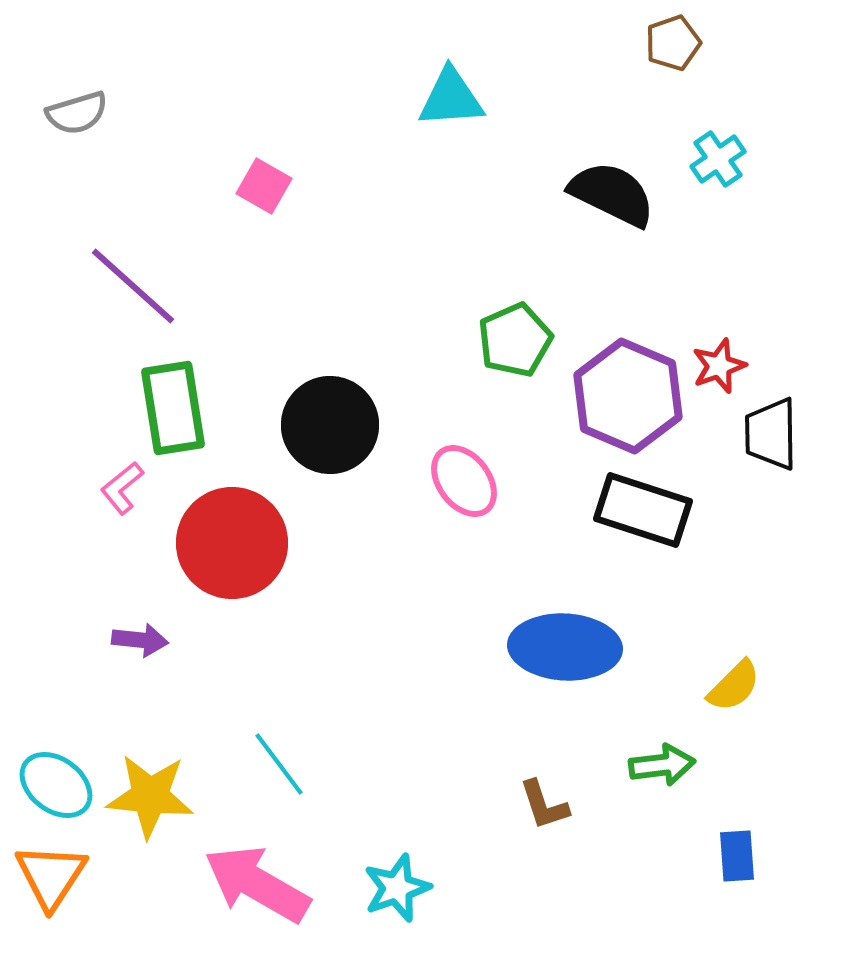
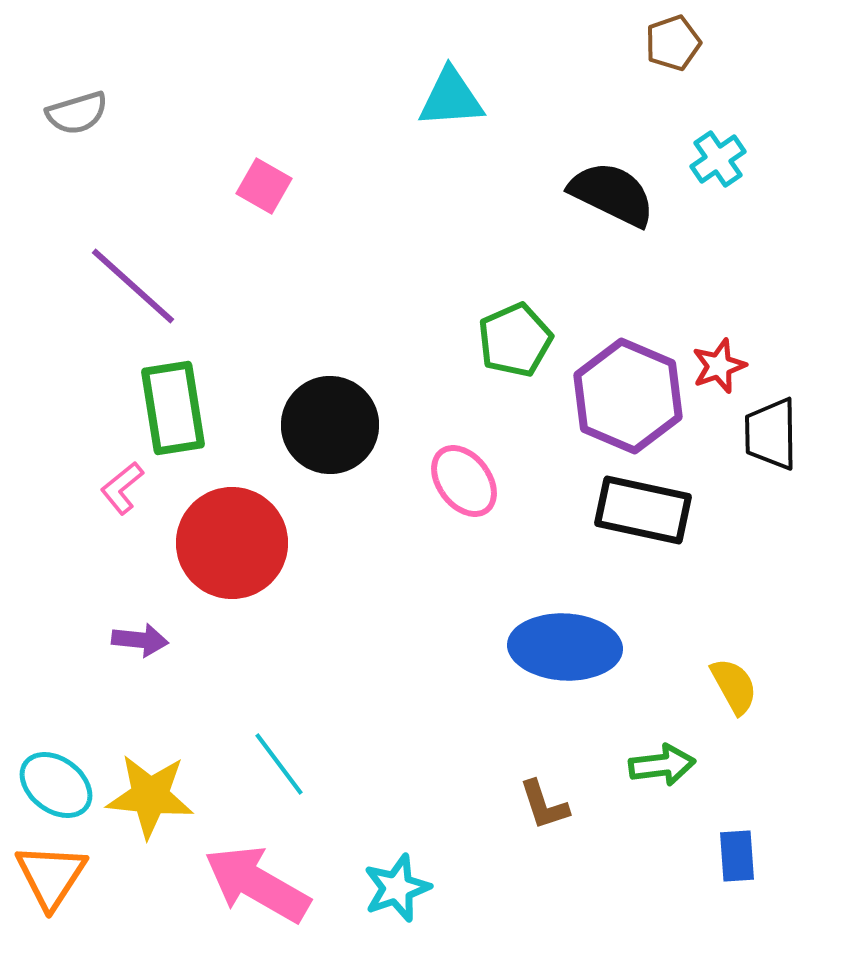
black rectangle: rotated 6 degrees counterclockwise
yellow semicircle: rotated 74 degrees counterclockwise
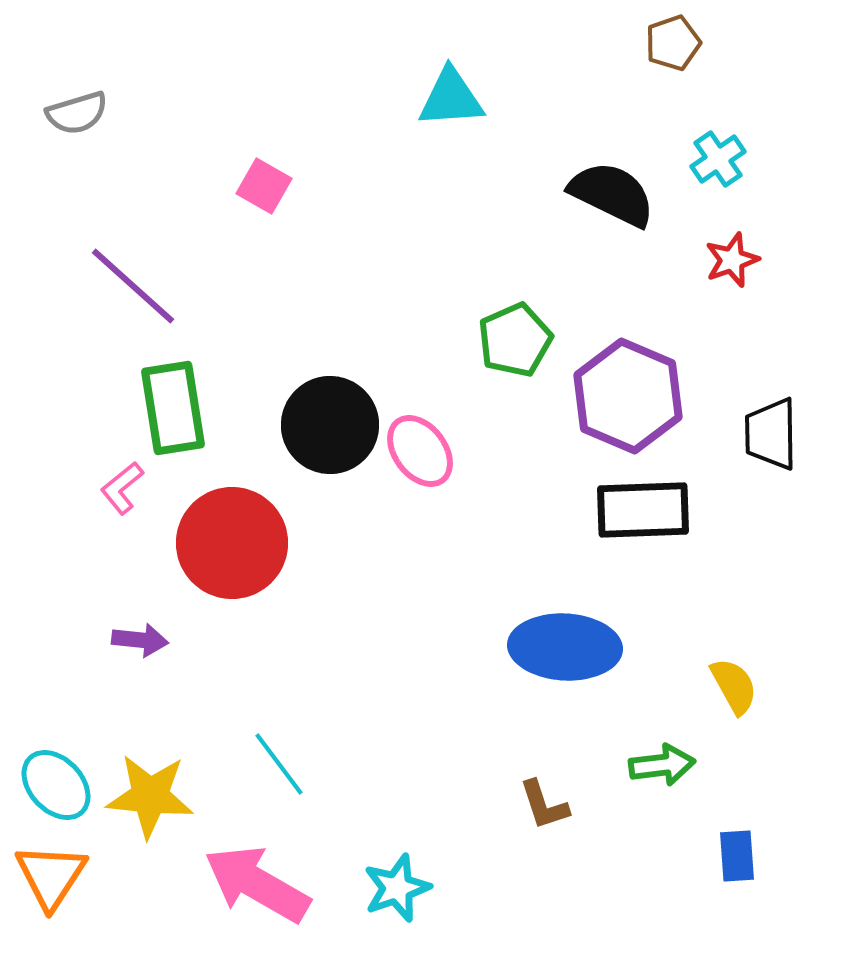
red star: moved 13 px right, 106 px up
pink ellipse: moved 44 px left, 30 px up
black rectangle: rotated 14 degrees counterclockwise
cyan ellipse: rotated 10 degrees clockwise
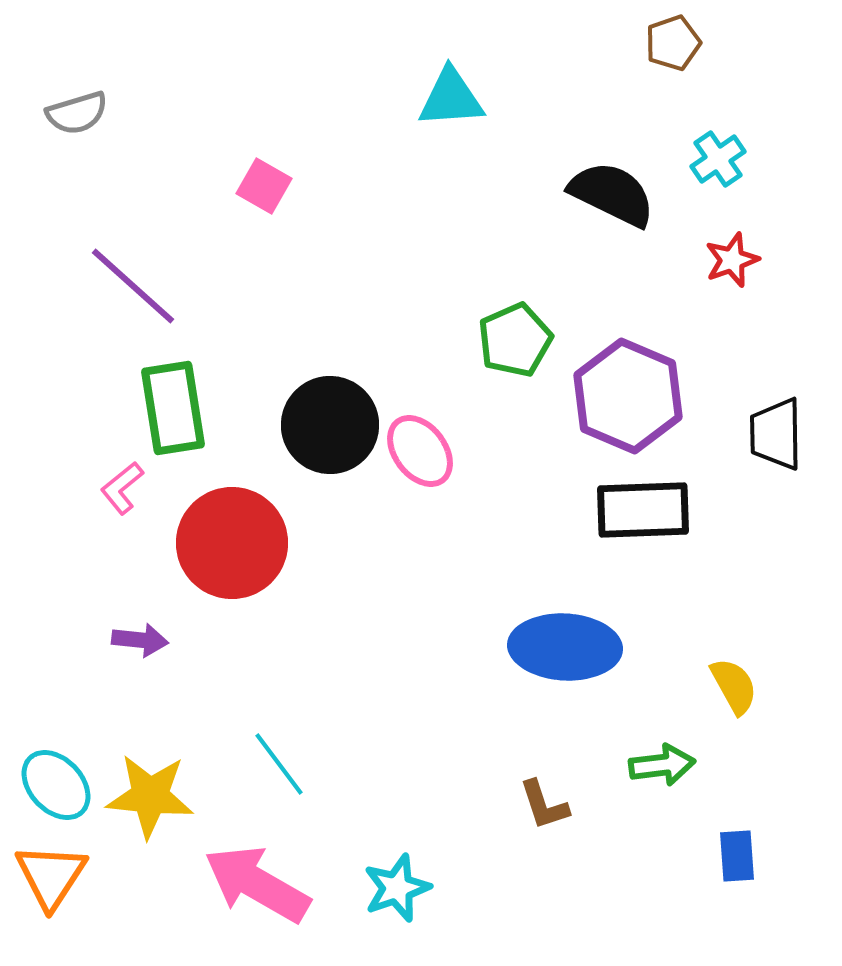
black trapezoid: moved 5 px right
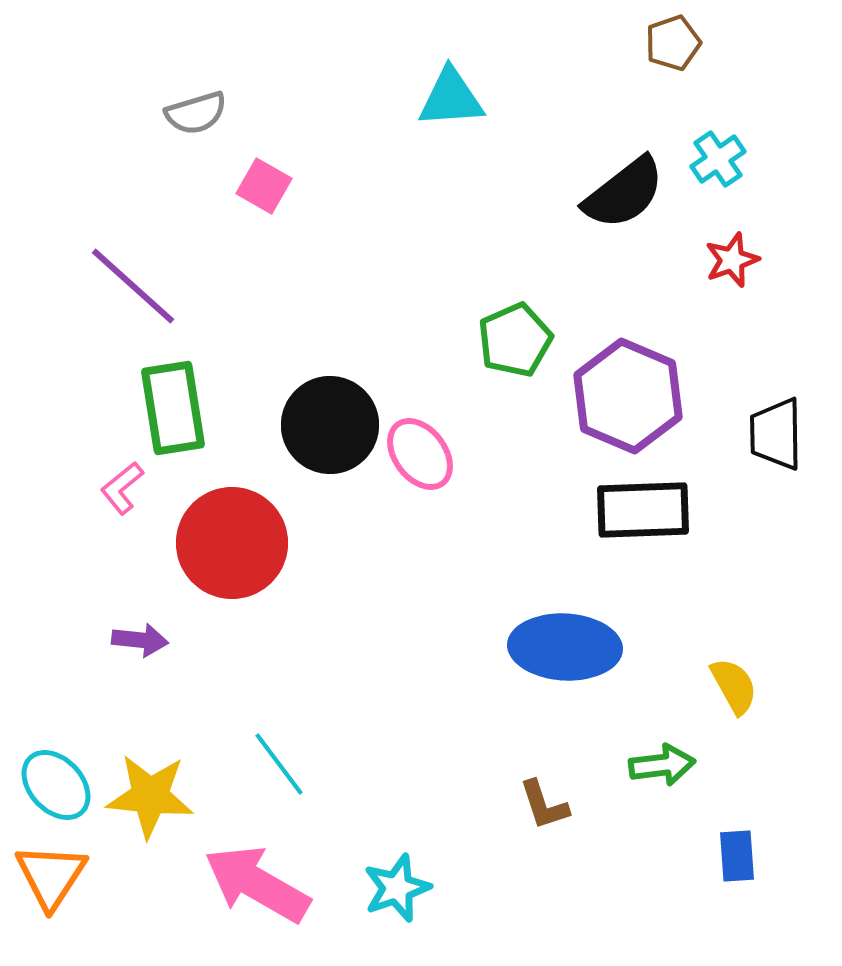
gray semicircle: moved 119 px right
black semicircle: moved 12 px right, 1 px up; rotated 116 degrees clockwise
pink ellipse: moved 3 px down
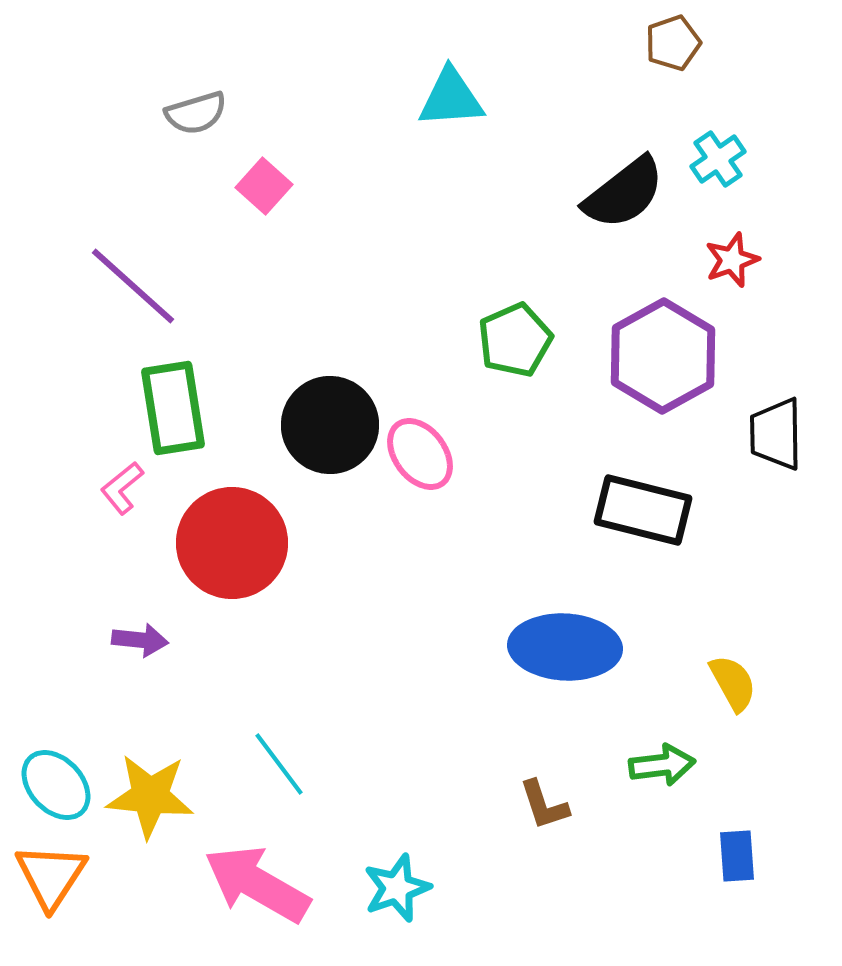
pink square: rotated 12 degrees clockwise
purple hexagon: moved 35 px right, 40 px up; rotated 8 degrees clockwise
black rectangle: rotated 16 degrees clockwise
yellow semicircle: moved 1 px left, 3 px up
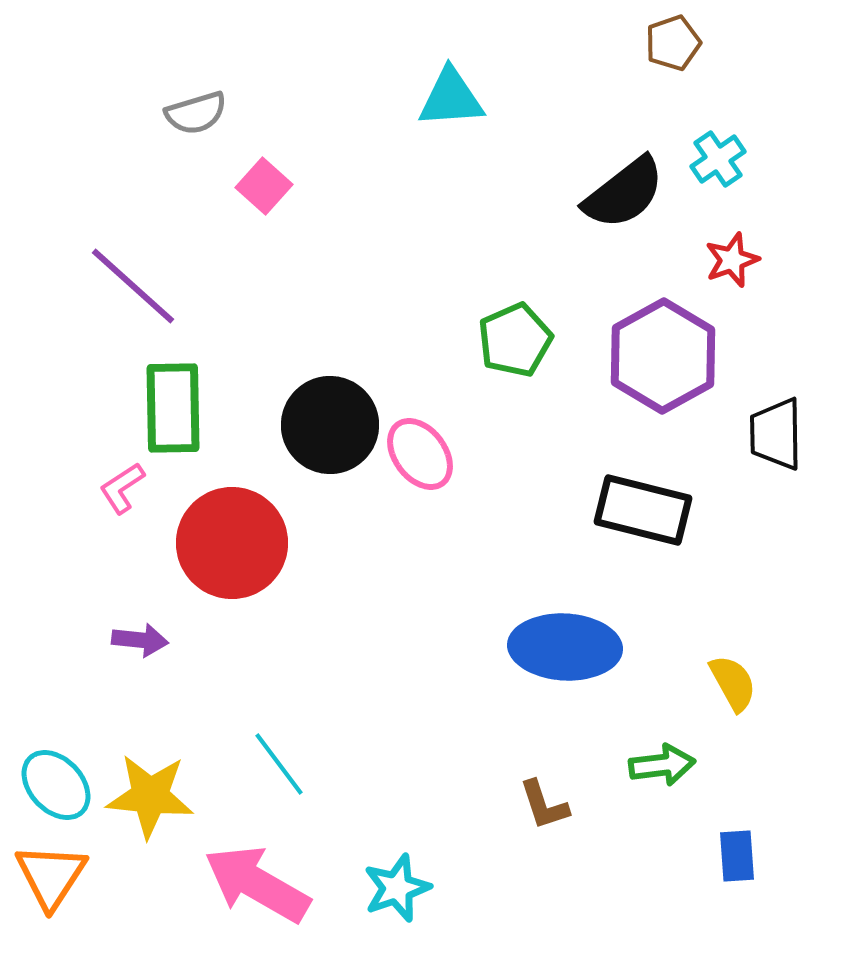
green rectangle: rotated 8 degrees clockwise
pink L-shape: rotated 6 degrees clockwise
